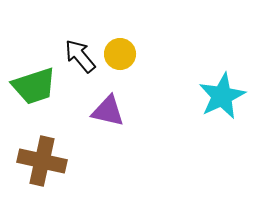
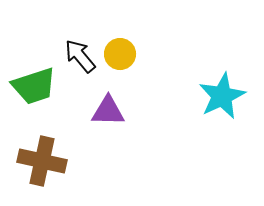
purple triangle: rotated 12 degrees counterclockwise
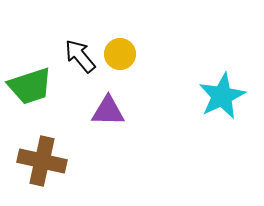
green trapezoid: moved 4 px left
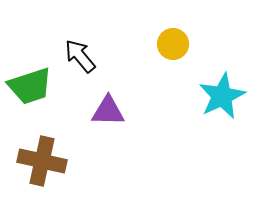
yellow circle: moved 53 px right, 10 px up
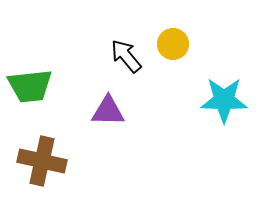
black arrow: moved 46 px right
green trapezoid: rotated 12 degrees clockwise
cyan star: moved 2 px right, 4 px down; rotated 27 degrees clockwise
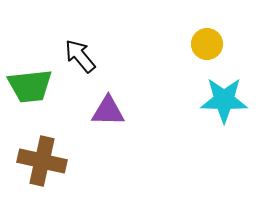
yellow circle: moved 34 px right
black arrow: moved 46 px left
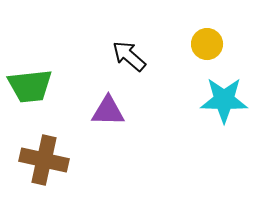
black arrow: moved 49 px right; rotated 9 degrees counterclockwise
brown cross: moved 2 px right, 1 px up
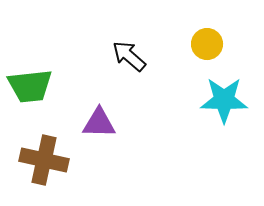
purple triangle: moved 9 px left, 12 px down
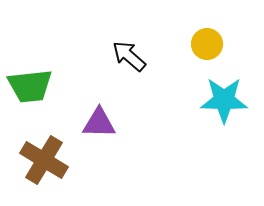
brown cross: rotated 18 degrees clockwise
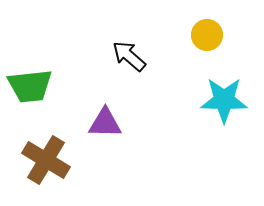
yellow circle: moved 9 px up
purple triangle: moved 6 px right
brown cross: moved 2 px right
